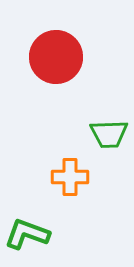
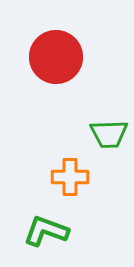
green L-shape: moved 19 px right, 3 px up
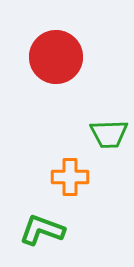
green L-shape: moved 4 px left, 1 px up
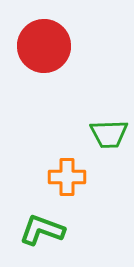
red circle: moved 12 px left, 11 px up
orange cross: moved 3 px left
